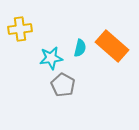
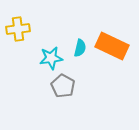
yellow cross: moved 2 px left
orange rectangle: rotated 16 degrees counterclockwise
gray pentagon: moved 1 px down
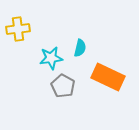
orange rectangle: moved 4 px left, 31 px down
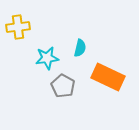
yellow cross: moved 2 px up
cyan star: moved 4 px left
